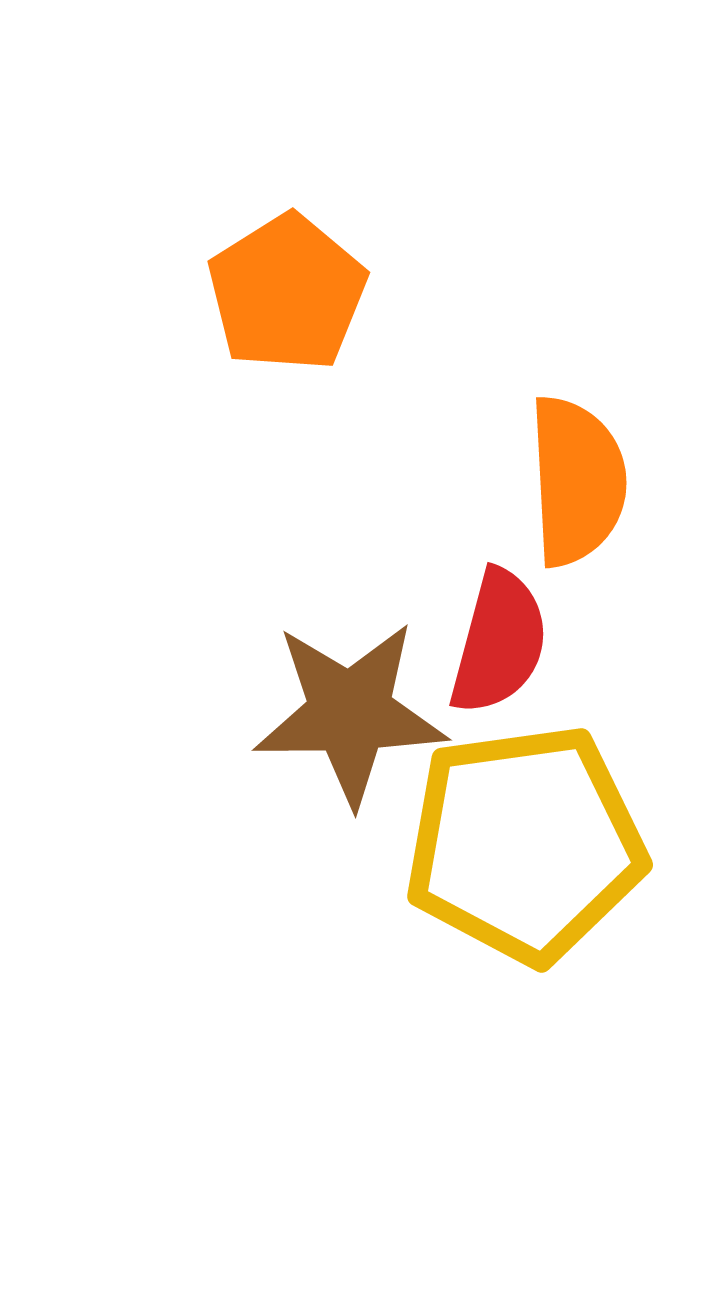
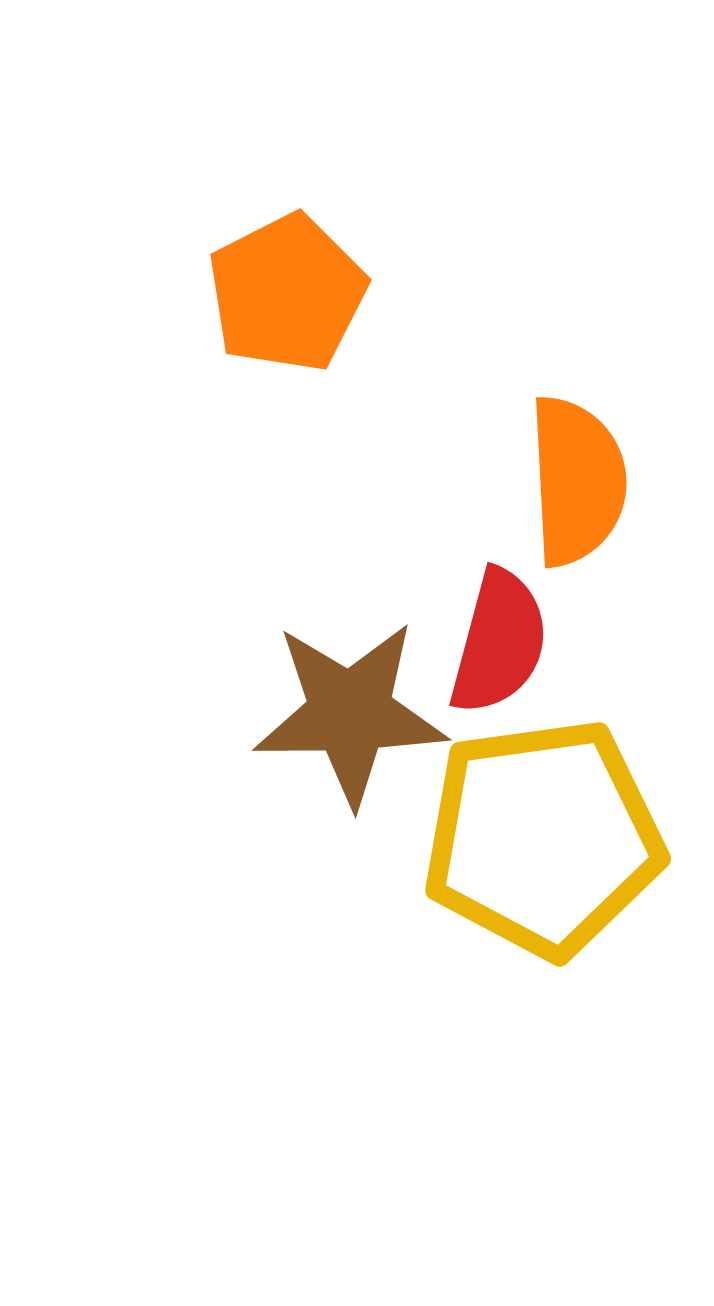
orange pentagon: rotated 5 degrees clockwise
yellow pentagon: moved 18 px right, 6 px up
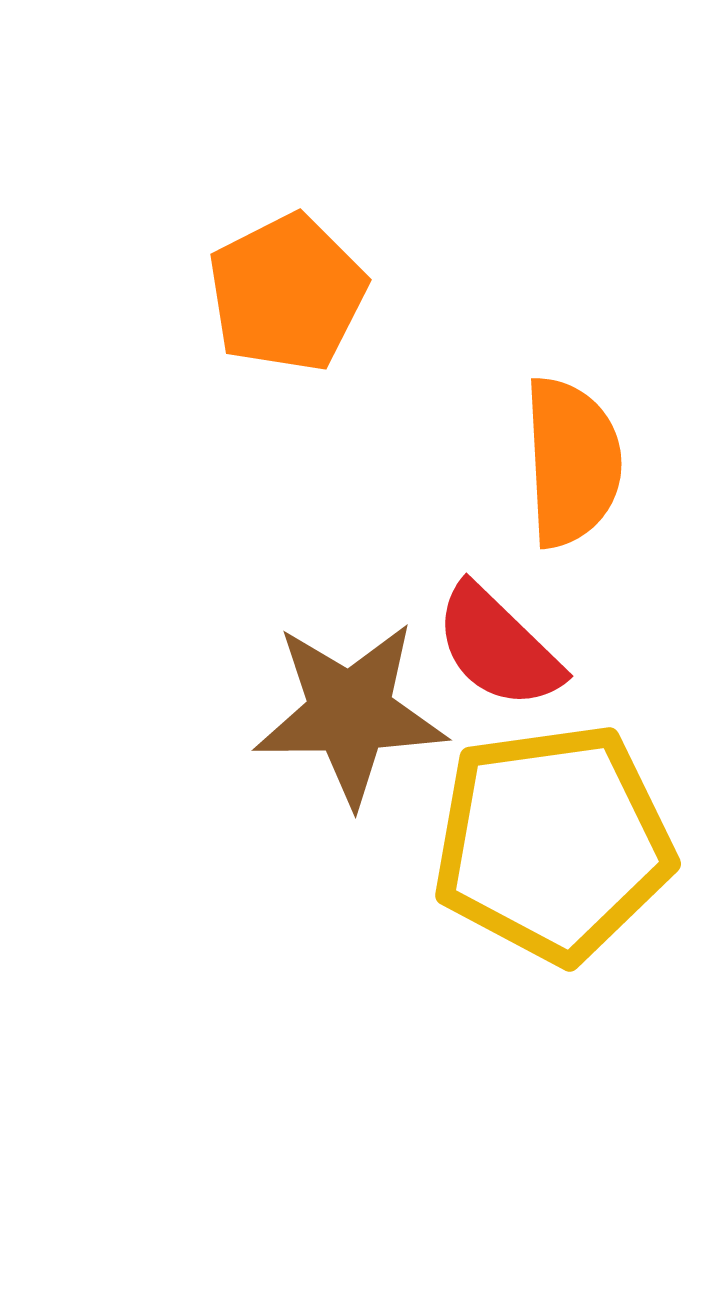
orange semicircle: moved 5 px left, 19 px up
red semicircle: moved 1 px left, 5 px down; rotated 119 degrees clockwise
yellow pentagon: moved 10 px right, 5 px down
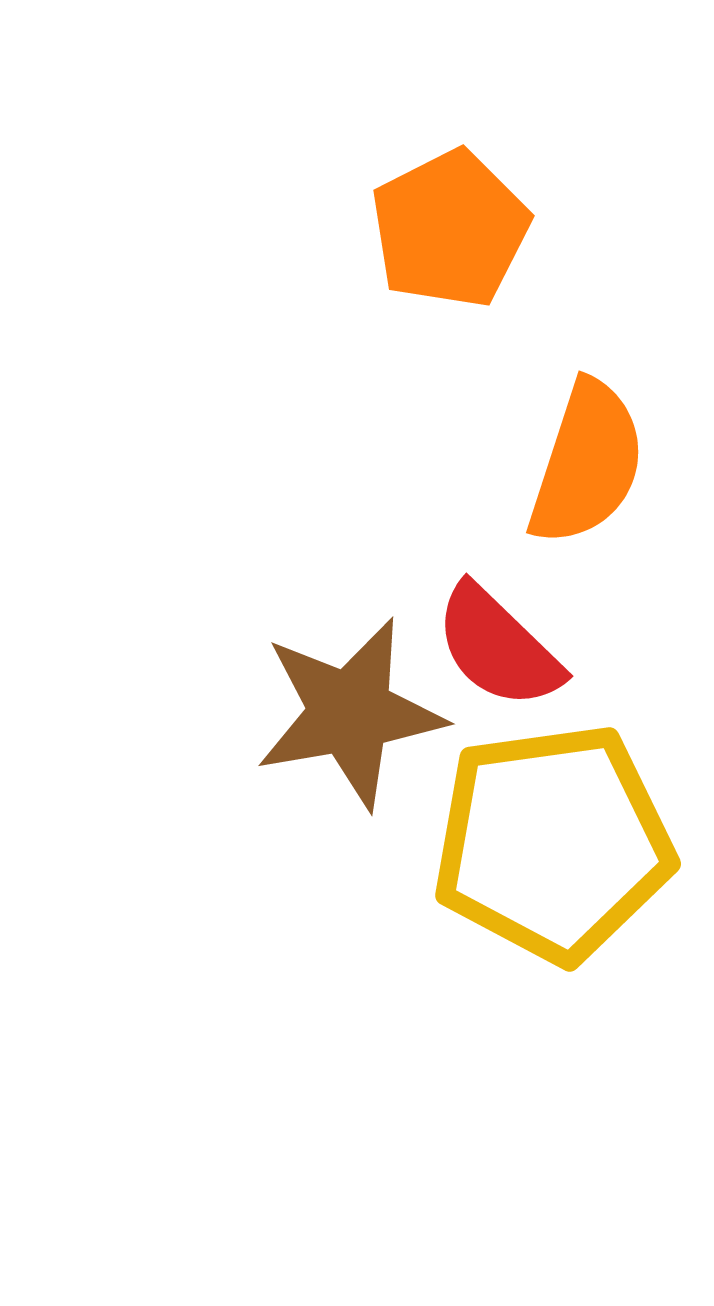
orange pentagon: moved 163 px right, 64 px up
orange semicircle: moved 15 px right, 1 px down; rotated 21 degrees clockwise
brown star: rotated 9 degrees counterclockwise
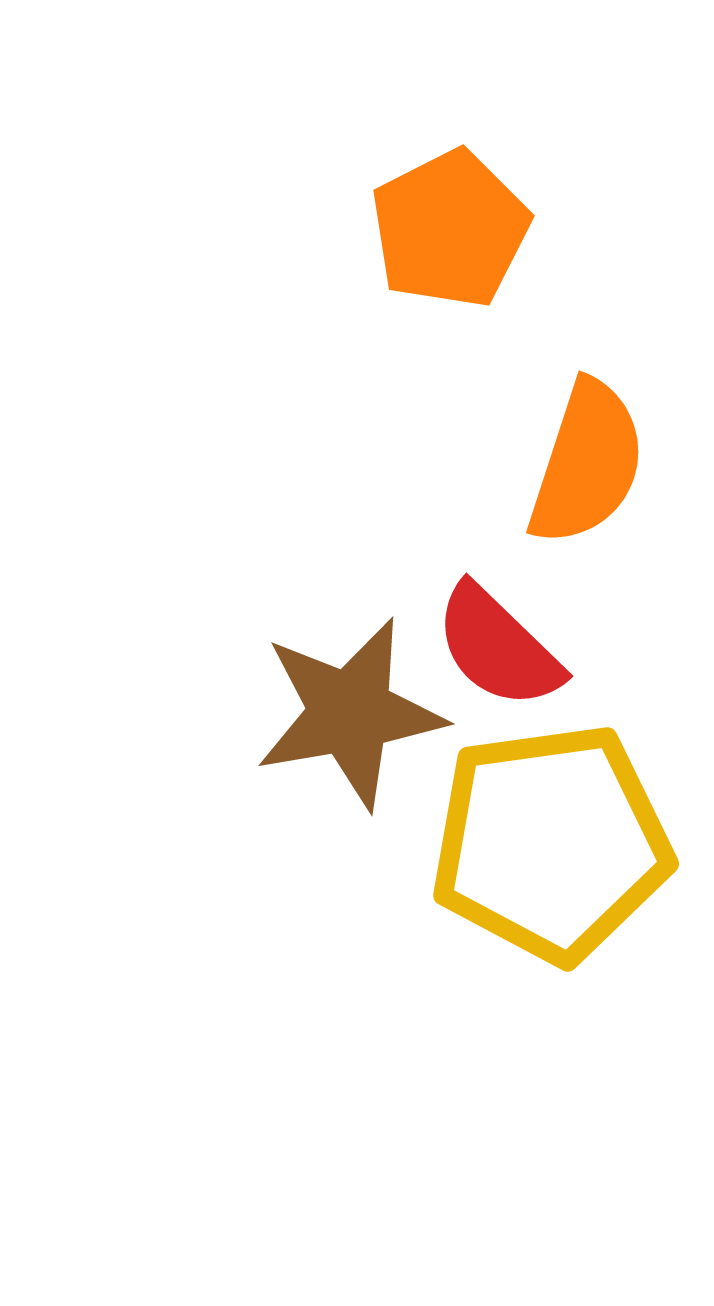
yellow pentagon: moved 2 px left
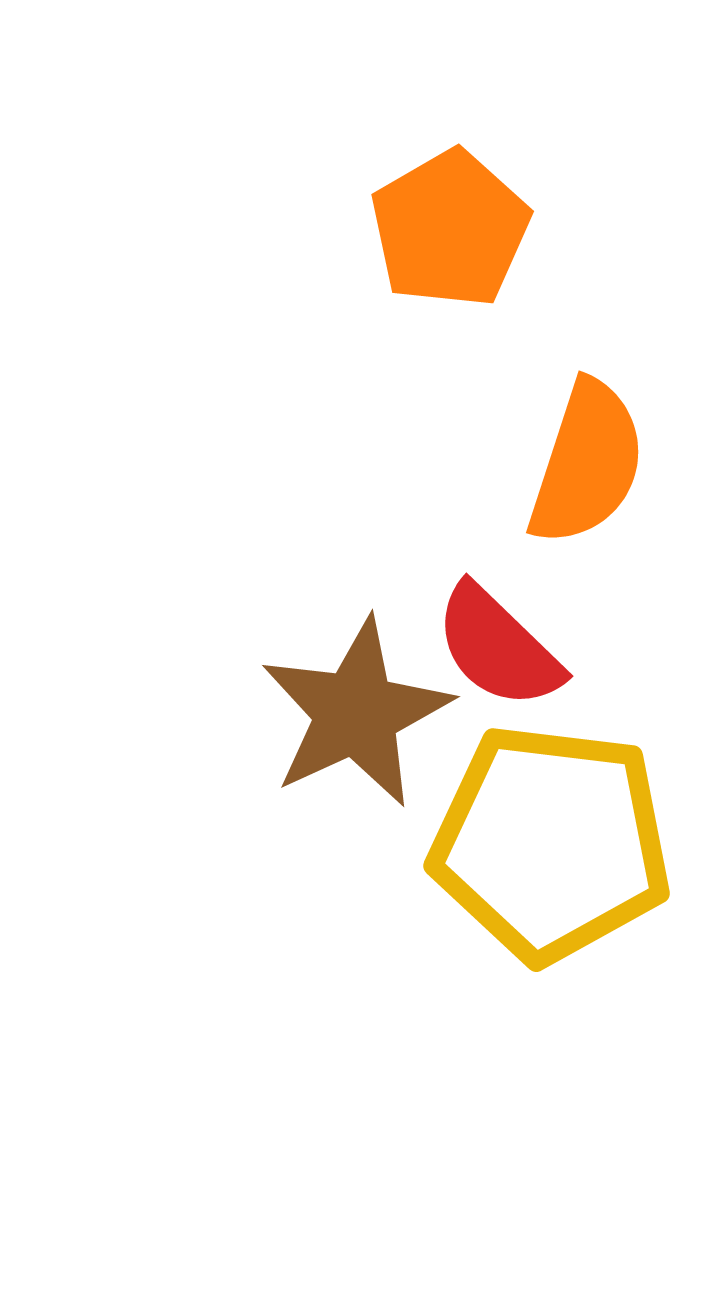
orange pentagon: rotated 3 degrees counterclockwise
brown star: moved 6 px right; rotated 15 degrees counterclockwise
yellow pentagon: rotated 15 degrees clockwise
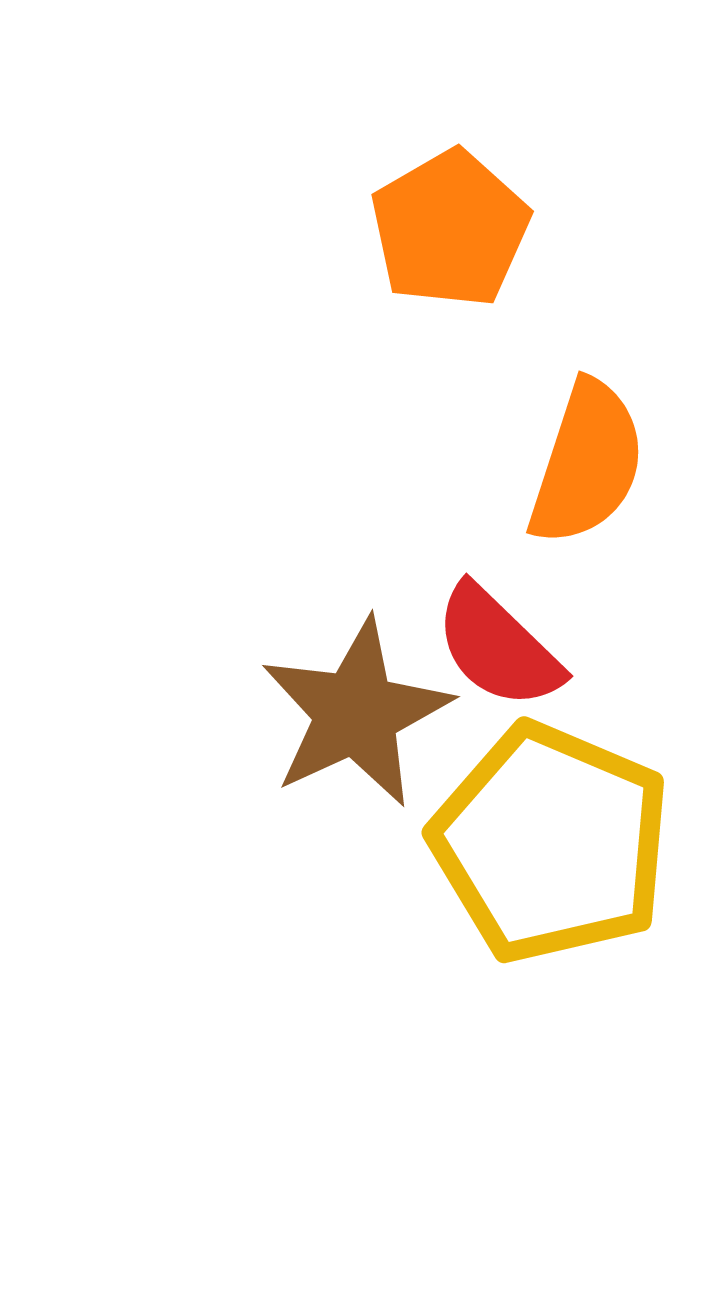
yellow pentagon: rotated 16 degrees clockwise
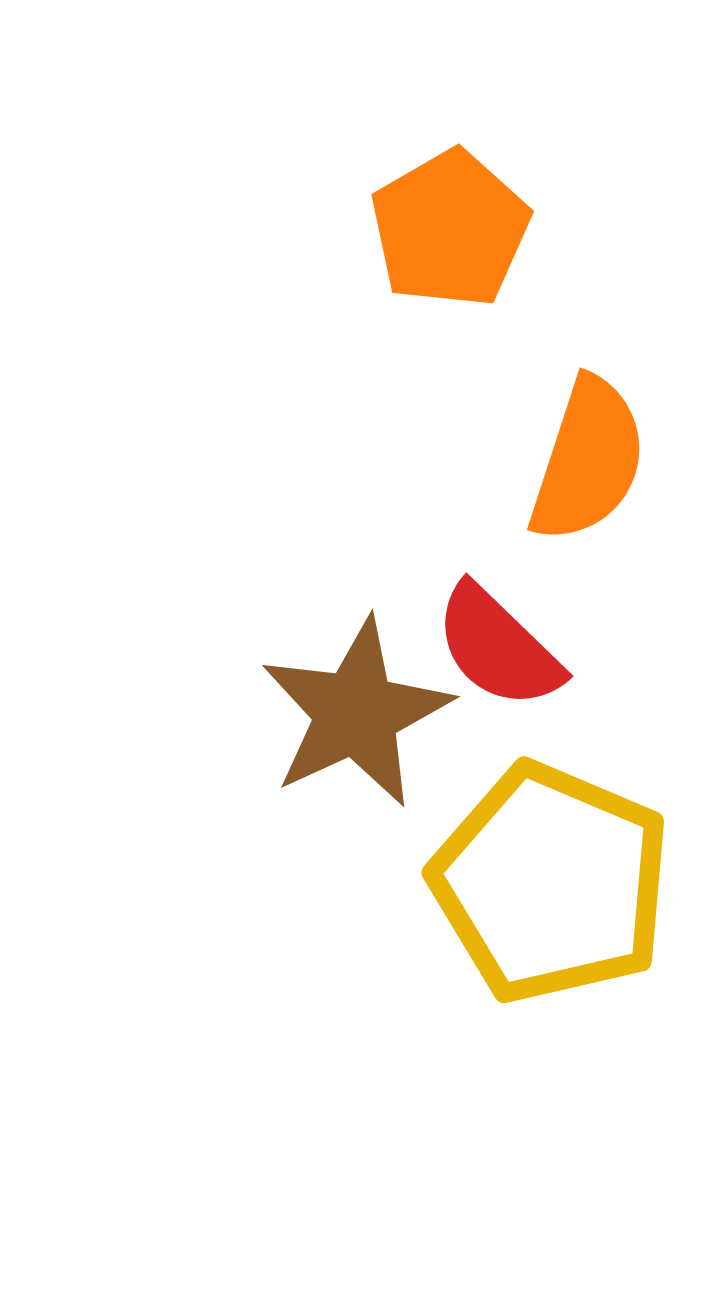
orange semicircle: moved 1 px right, 3 px up
yellow pentagon: moved 40 px down
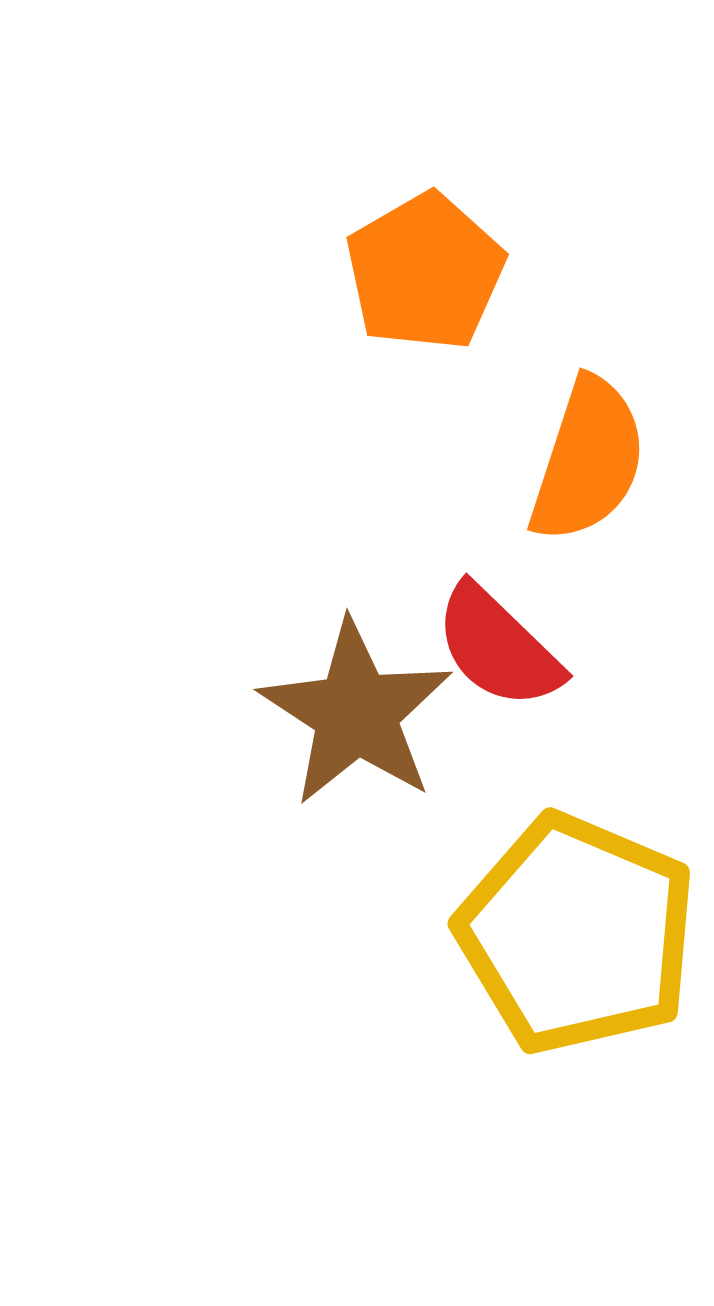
orange pentagon: moved 25 px left, 43 px down
brown star: rotated 14 degrees counterclockwise
yellow pentagon: moved 26 px right, 51 px down
